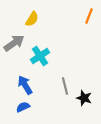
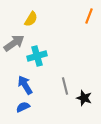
yellow semicircle: moved 1 px left
cyan cross: moved 3 px left; rotated 18 degrees clockwise
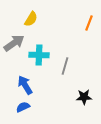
orange line: moved 7 px down
cyan cross: moved 2 px right, 1 px up; rotated 18 degrees clockwise
gray line: moved 20 px up; rotated 30 degrees clockwise
black star: moved 1 px up; rotated 21 degrees counterclockwise
